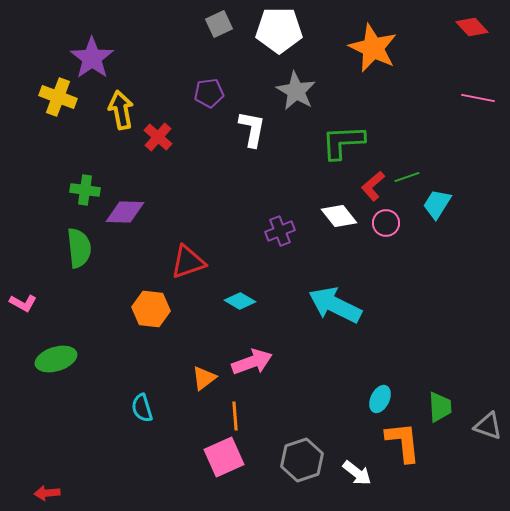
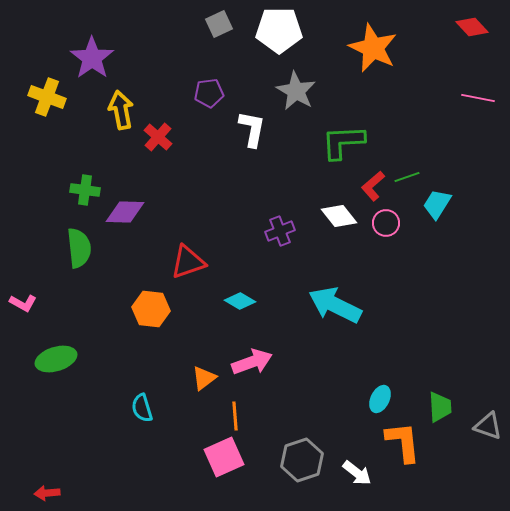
yellow cross: moved 11 px left
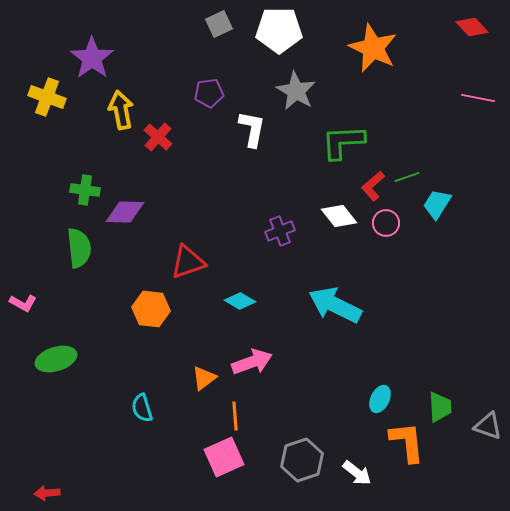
orange L-shape: moved 4 px right
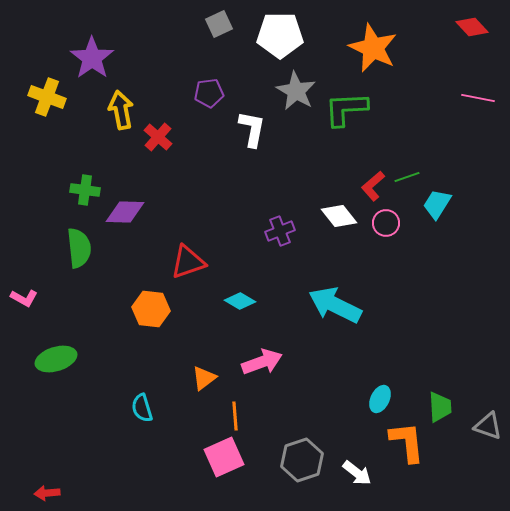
white pentagon: moved 1 px right, 5 px down
green L-shape: moved 3 px right, 33 px up
pink L-shape: moved 1 px right, 5 px up
pink arrow: moved 10 px right
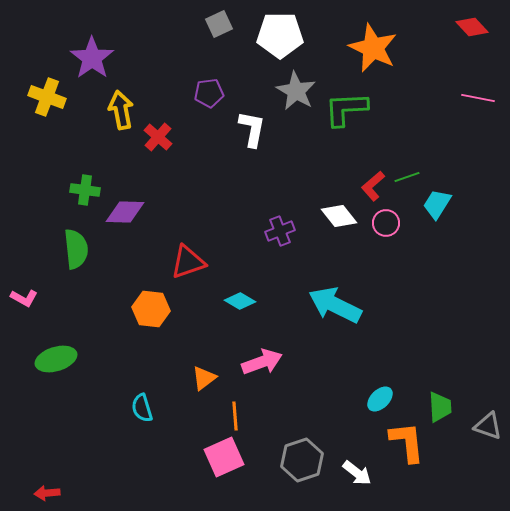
green semicircle: moved 3 px left, 1 px down
cyan ellipse: rotated 20 degrees clockwise
